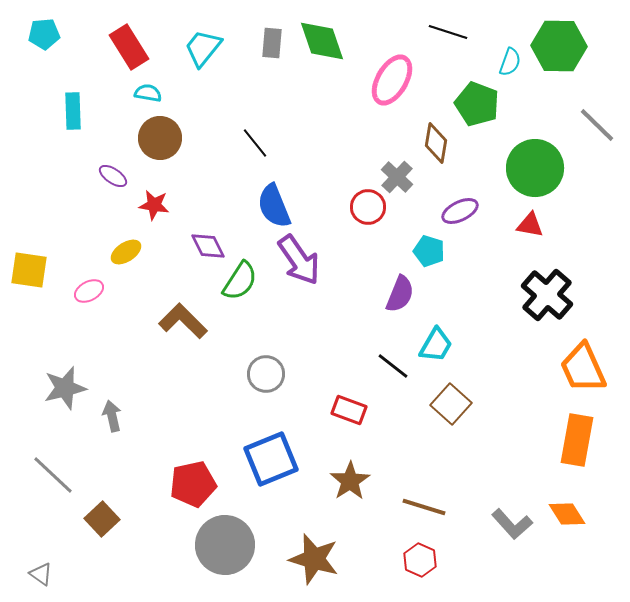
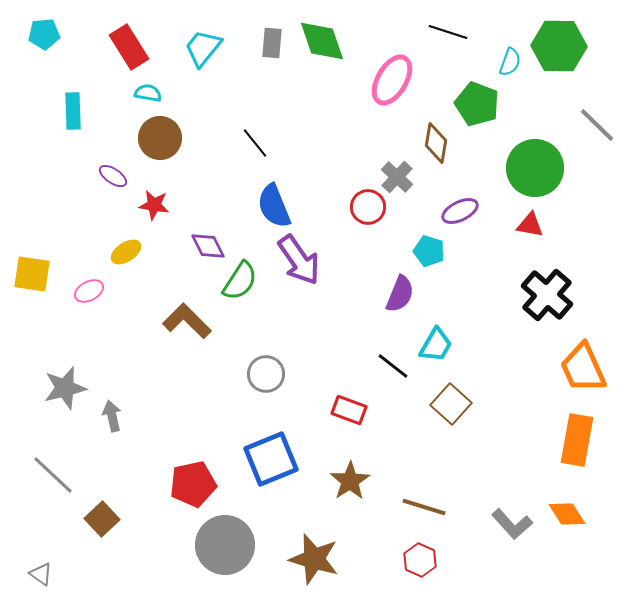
yellow square at (29, 270): moved 3 px right, 4 px down
brown L-shape at (183, 321): moved 4 px right
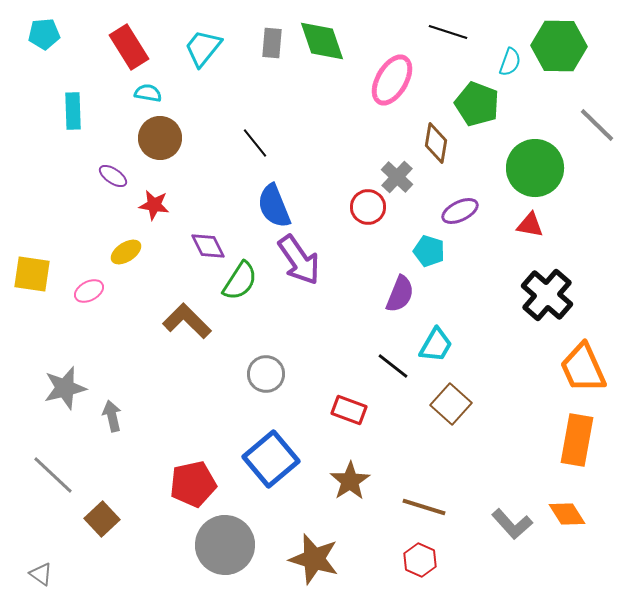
blue square at (271, 459): rotated 18 degrees counterclockwise
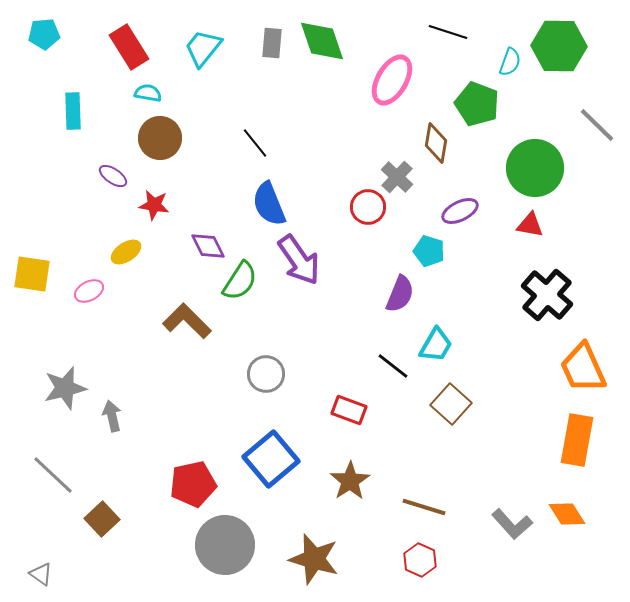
blue semicircle at (274, 206): moved 5 px left, 2 px up
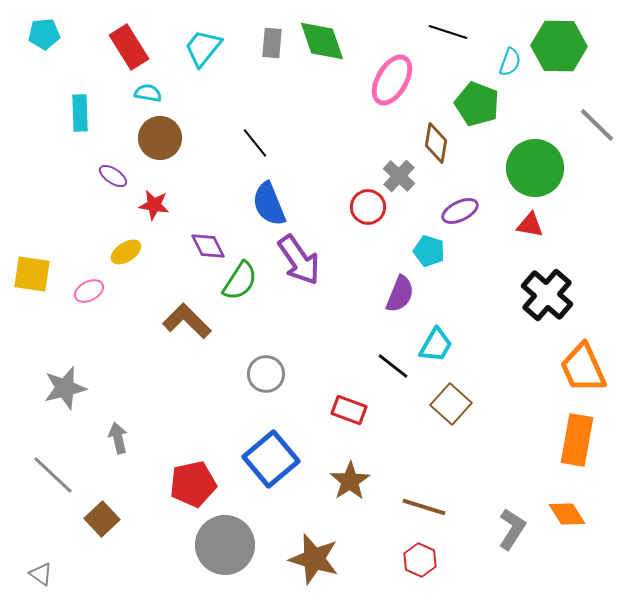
cyan rectangle at (73, 111): moved 7 px right, 2 px down
gray cross at (397, 177): moved 2 px right, 1 px up
gray arrow at (112, 416): moved 6 px right, 22 px down
gray L-shape at (512, 524): moved 5 px down; rotated 105 degrees counterclockwise
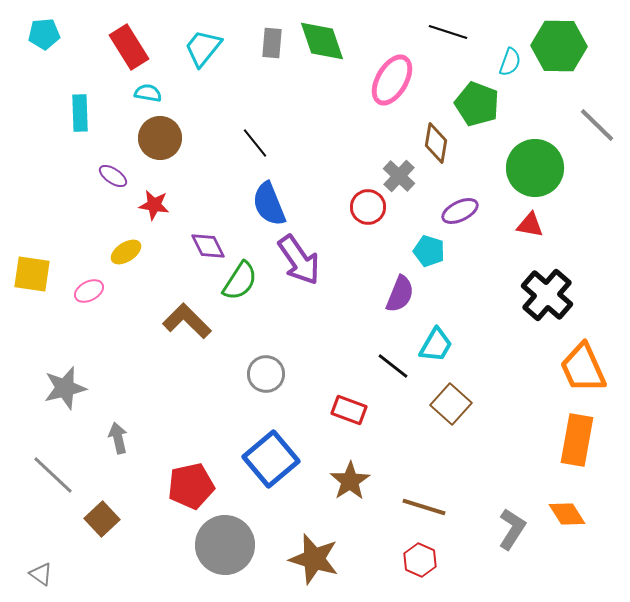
red pentagon at (193, 484): moved 2 px left, 2 px down
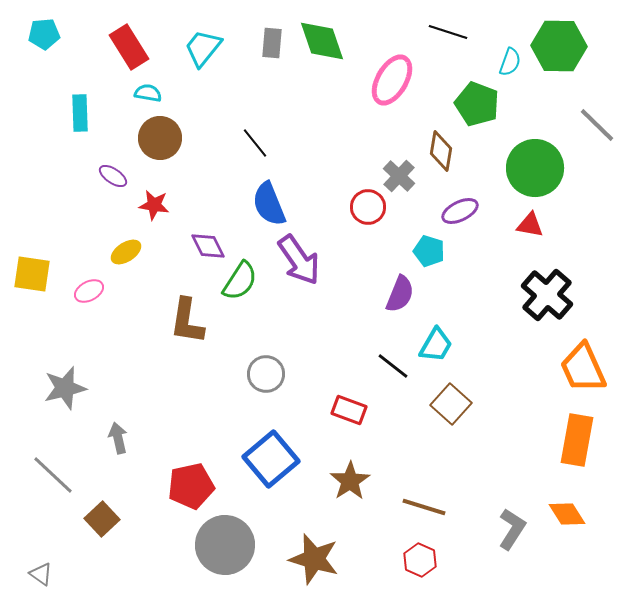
brown diamond at (436, 143): moved 5 px right, 8 px down
brown L-shape at (187, 321): rotated 126 degrees counterclockwise
